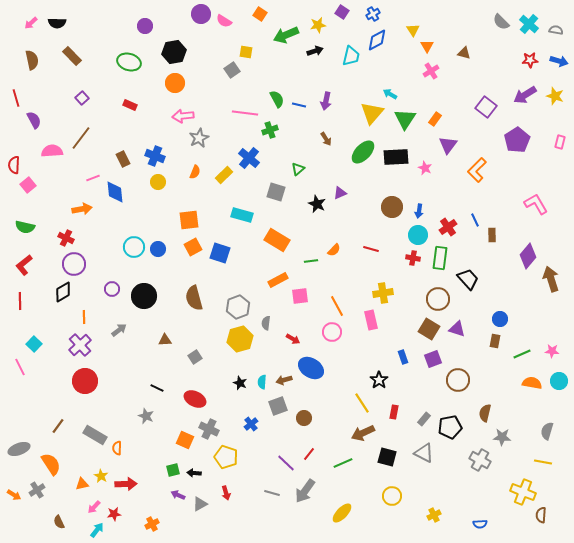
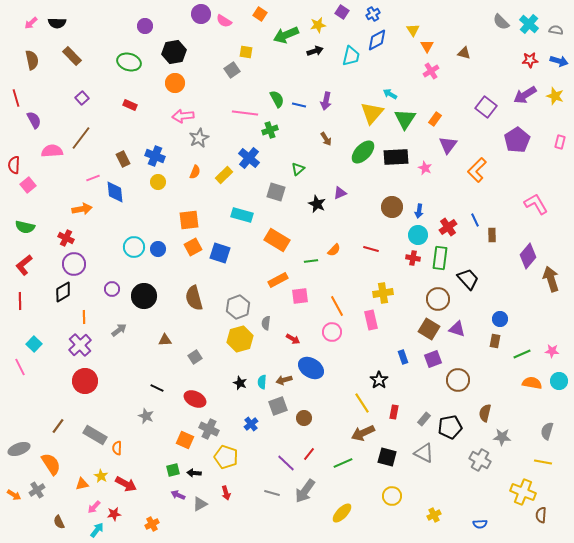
red arrow at (126, 484): rotated 30 degrees clockwise
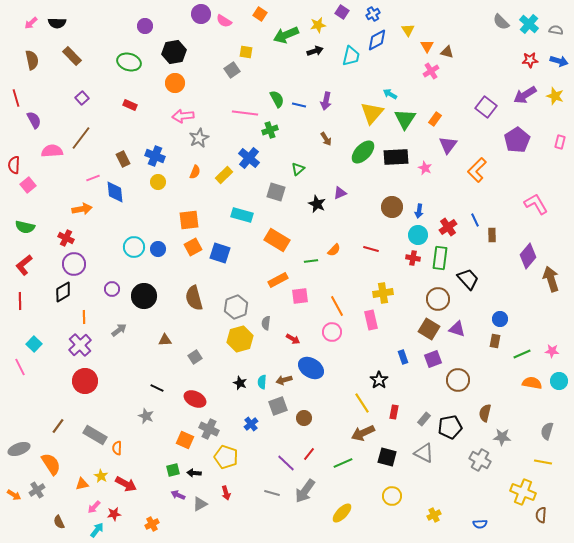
yellow triangle at (413, 30): moved 5 px left
brown triangle at (464, 53): moved 17 px left, 1 px up
gray hexagon at (238, 307): moved 2 px left
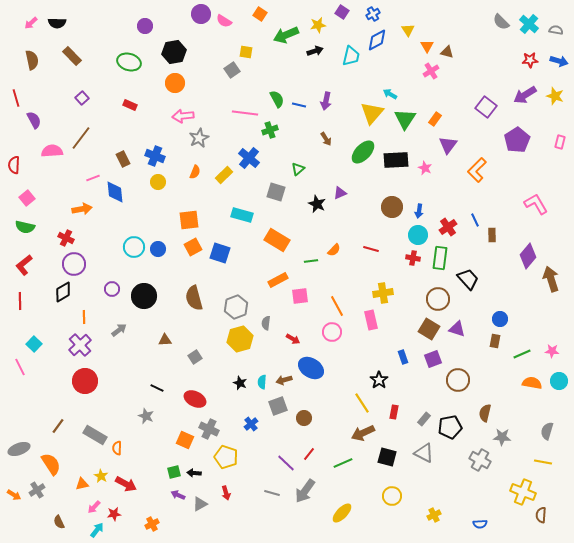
black rectangle at (396, 157): moved 3 px down
pink square at (28, 185): moved 1 px left, 13 px down
green square at (173, 470): moved 1 px right, 2 px down
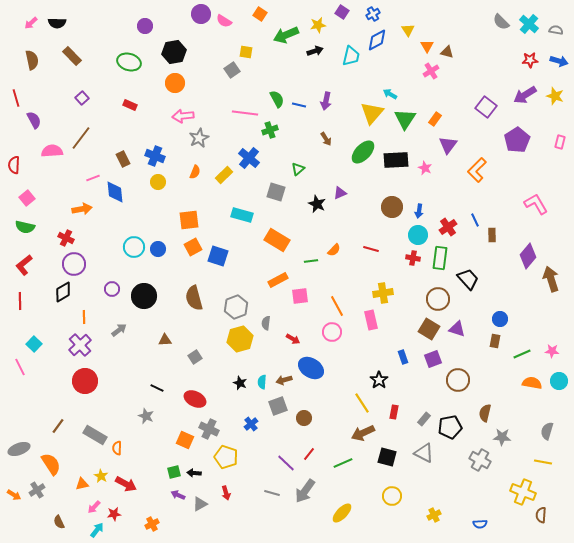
blue square at (220, 253): moved 2 px left, 3 px down
